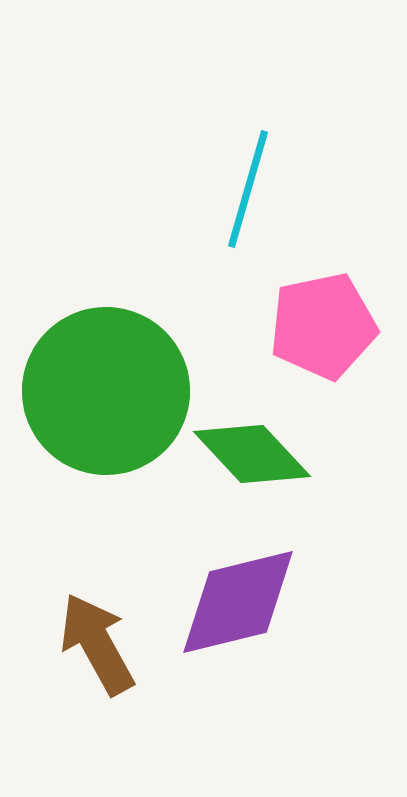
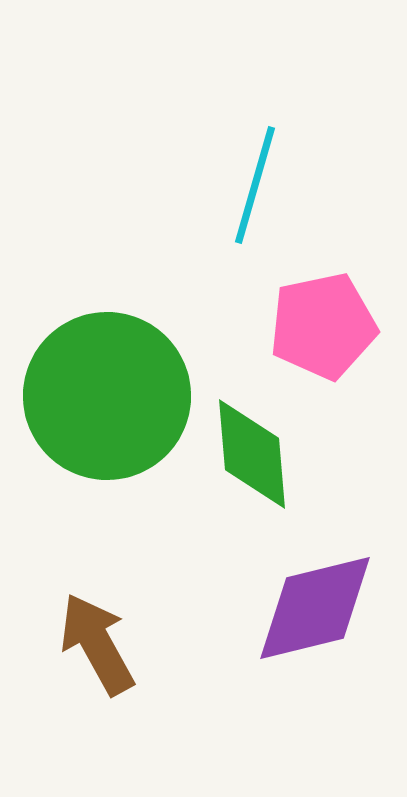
cyan line: moved 7 px right, 4 px up
green circle: moved 1 px right, 5 px down
green diamond: rotated 38 degrees clockwise
purple diamond: moved 77 px right, 6 px down
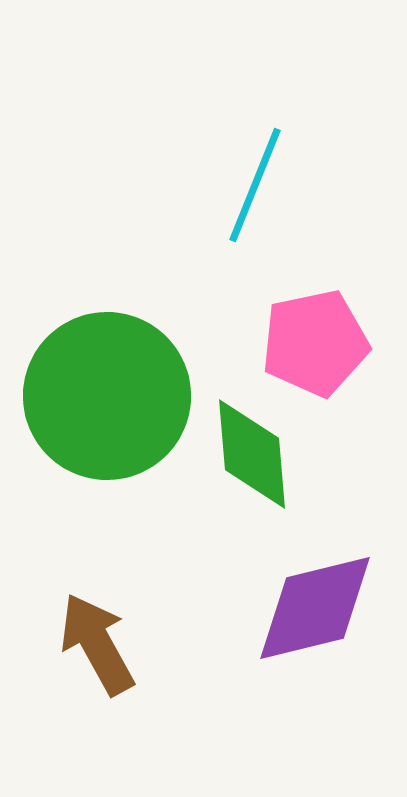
cyan line: rotated 6 degrees clockwise
pink pentagon: moved 8 px left, 17 px down
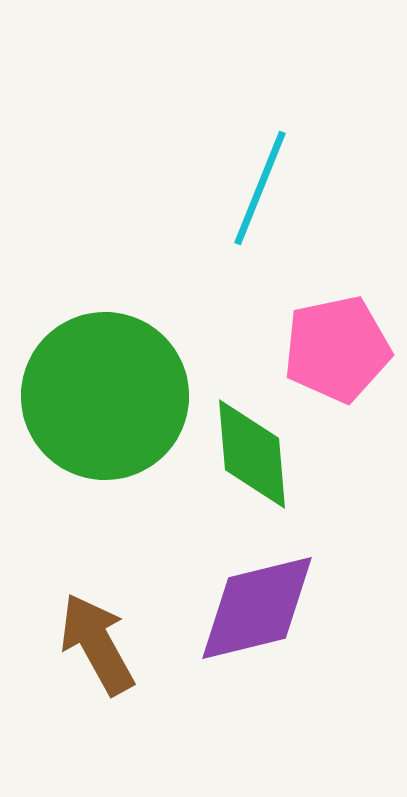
cyan line: moved 5 px right, 3 px down
pink pentagon: moved 22 px right, 6 px down
green circle: moved 2 px left
purple diamond: moved 58 px left
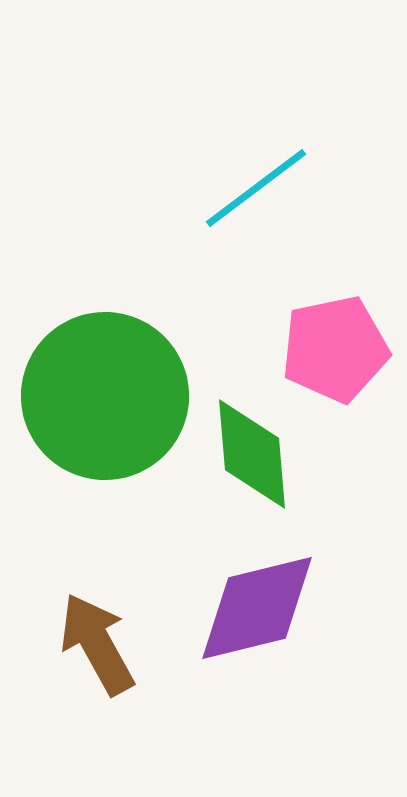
cyan line: moved 4 px left; rotated 31 degrees clockwise
pink pentagon: moved 2 px left
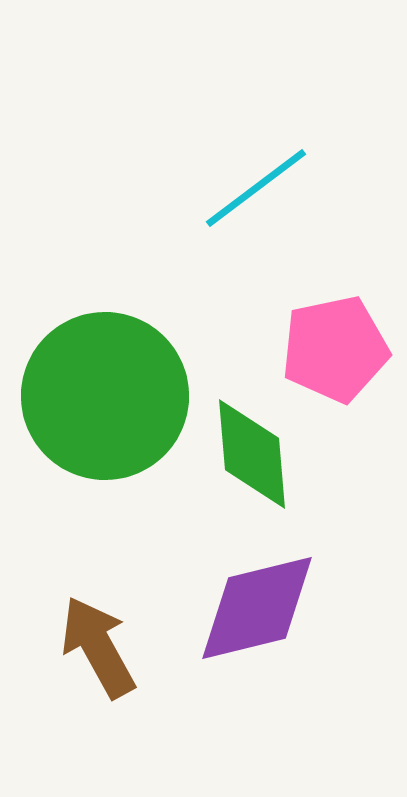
brown arrow: moved 1 px right, 3 px down
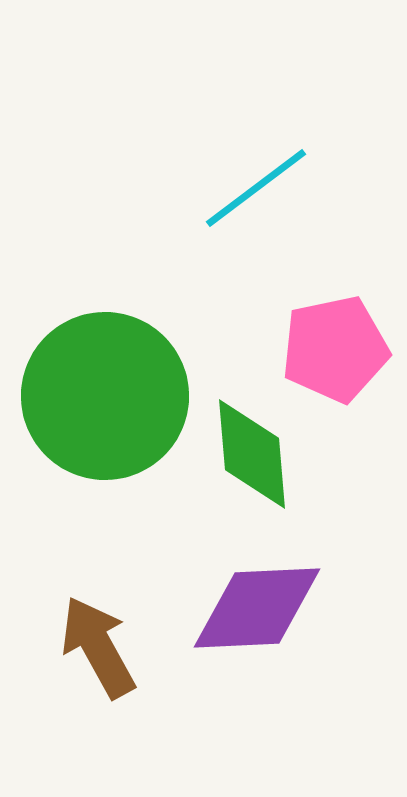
purple diamond: rotated 11 degrees clockwise
